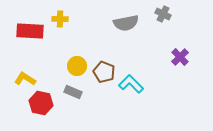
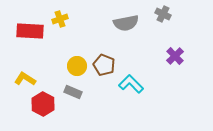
yellow cross: rotated 21 degrees counterclockwise
purple cross: moved 5 px left, 1 px up
brown pentagon: moved 7 px up
red hexagon: moved 2 px right, 1 px down; rotated 15 degrees clockwise
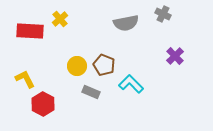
yellow cross: rotated 21 degrees counterclockwise
yellow L-shape: rotated 30 degrees clockwise
gray rectangle: moved 18 px right
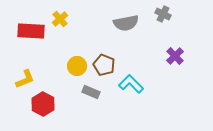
red rectangle: moved 1 px right
yellow L-shape: rotated 95 degrees clockwise
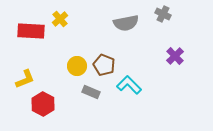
cyan L-shape: moved 2 px left, 1 px down
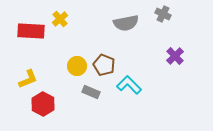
yellow L-shape: moved 3 px right
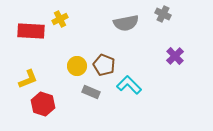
yellow cross: rotated 14 degrees clockwise
red hexagon: rotated 10 degrees counterclockwise
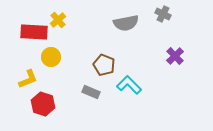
yellow cross: moved 2 px left, 1 px down; rotated 14 degrees counterclockwise
red rectangle: moved 3 px right, 1 px down
yellow circle: moved 26 px left, 9 px up
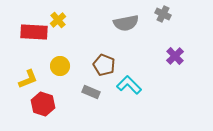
yellow circle: moved 9 px right, 9 px down
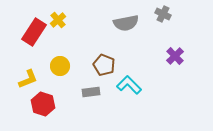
red rectangle: rotated 60 degrees counterclockwise
gray rectangle: rotated 30 degrees counterclockwise
